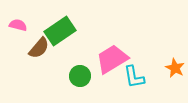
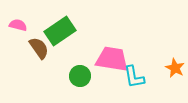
brown semicircle: rotated 75 degrees counterclockwise
pink trapezoid: rotated 40 degrees clockwise
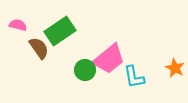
pink trapezoid: moved 3 px left; rotated 132 degrees clockwise
green circle: moved 5 px right, 6 px up
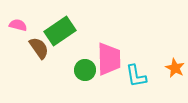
pink trapezoid: rotated 52 degrees counterclockwise
cyan L-shape: moved 2 px right, 1 px up
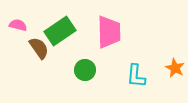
pink trapezoid: moved 27 px up
cyan L-shape: rotated 15 degrees clockwise
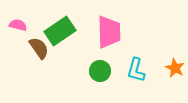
green circle: moved 15 px right, 1 px down
cyan L-shape: moved 6 px up; rotated 10 degrees clockwise
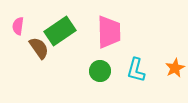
pink semicircle: moved 1 px down; rotated 96 degrees counterclockwise
orange star: rotated 18 degrees clockwise
